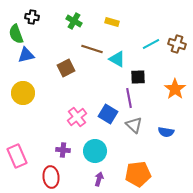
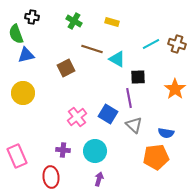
blue semicircle: moved 1 px down
orange pentagon: moved 18 px right, 17 px up
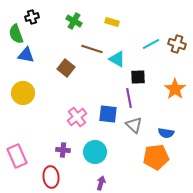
black cross: rotated 24 degrees counterclockwise
blue triangle: rotated 24 degrees clockwise
brown square: rotated 24 degrees counterclockwise
blue square: rotated 24 degrees counterclockwise
cyan circle: moved 1 px down
purple arrow: moved 2 px right, 4 px down
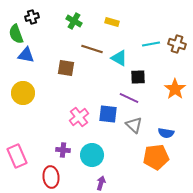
cyan line: rotated 18 degrees clockwise
cyan triangle: moved 2 px right, 1 px up
brown square: rotated 30 degrees counterclockwise
purple line: rotated 54 degrees counterclockwise
pink cross: moved 2 px right
cyan circle: moved 3 px left, 3 px down
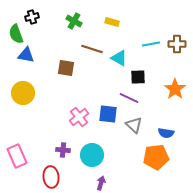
brown cross: rotated 18 degrees counterclockwise
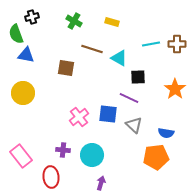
pink rectangle: moved 4 px right; rotated 15 degrees counterclockwise
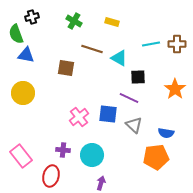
red ellipse: moved 1 px up; rotated 20 degrees clockwise
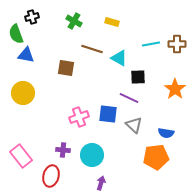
pink cross: rotated 18 degrees clockwise
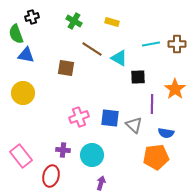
brown line: rotated 15 degrees clockwise
purple line: moved 23 px right, 6 px down; rotated 66 degrees clockwise
blue square: moved 2 px right, 4 px down
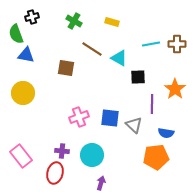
purple cross: moved 1 px left, 1 px down
red ellipse: moved 4 px right, 3 px up
